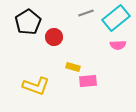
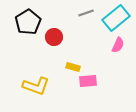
pink semicircle: rotated 63 degrees counterclockwise
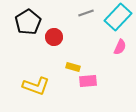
cyan rectangle: moved 2 px right, 1 px up; rotated 8 degrees counterclockwise
pink semicircle: moved 2 px right, 2 px down
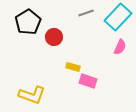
pink rectangle: rotated 24 degrees clockwise
yellow L-shape: moved 4 px left, 9 px down
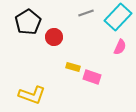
pink rectangle: moved 4 px right, 4 px up
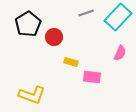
black pentagon: moved 2 px down
pink semicircle: moved 6 px down
yellow rectangle: moved 2 px left, 5 px up
pink rectangle: rotated 12 degrees counterclockwise
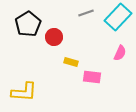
yellow L-shape: moved 8 px left, 3 px up; rotated 16 degrees counterclockwise
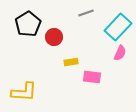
cyan rectangle: moved 10 px down
yellow rectangle: rotated 24 degrees counterclockwise
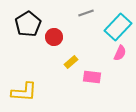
yellow rectangle: rotated 32 degrees counterclockwise
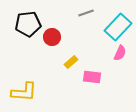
black pentagon: rotated 25 degrees clockwise
red circle: moved 2 px left
